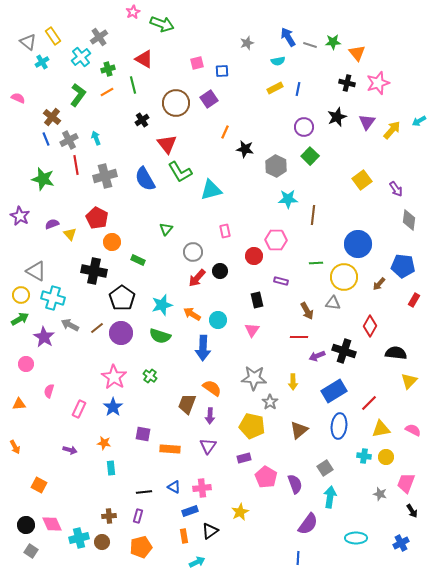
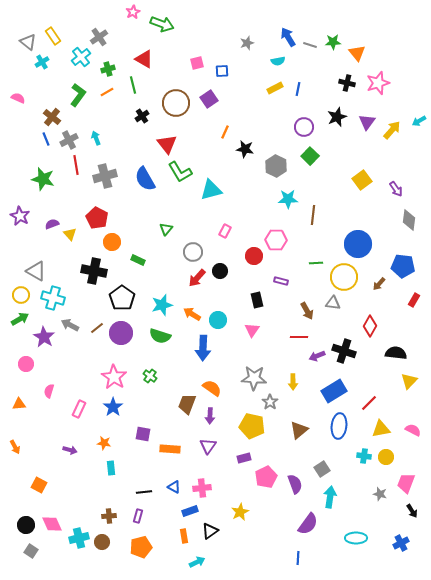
black cross at (142, 120): moved 4 px up
pink rectangle at (225, 231): rotated 40 degrees clockwise
gray square at (325, 468): moved 3 px left, 1 px down
pink pentagon at (266, 477): rotated 15 degrees clockwise
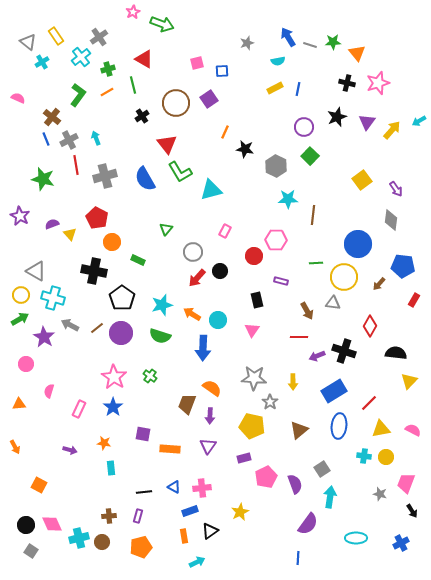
yellow rectangle at (53, 36): moved 3 px right
gray diamond at (409, 220): moved 18 px left
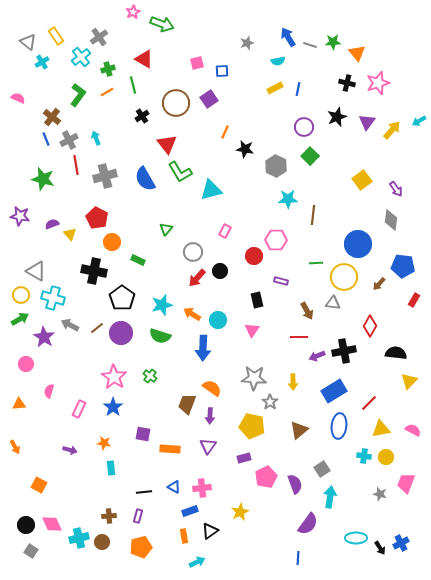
purple star at (20, 216): rotated 18 degrees counterclockwise
black cross at (344, 351): rotated 30 degrees counterclockwise
black arrow at (412, 511): moved 32 px left, 37 px down
